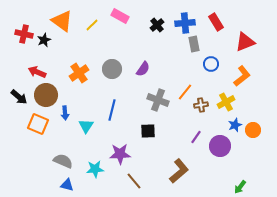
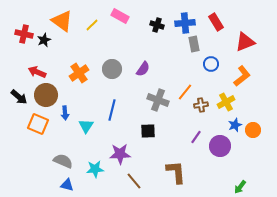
black cross: rotated 32 degrees counterclockwise
brown L-shape: moved 3 px left, 1 px down; rotated 55 degrees counterclockwise
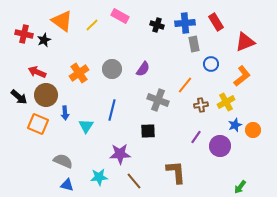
orange line: moved 7 px up
cyan star: moved 4 px right, 8 px down
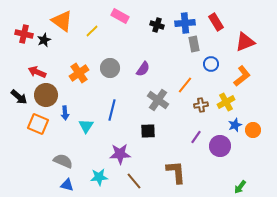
yellow line: moved 6 px down
gray circle: moved 2 px left, 1 px up
gray cross: rotated 15 degrees clockwise
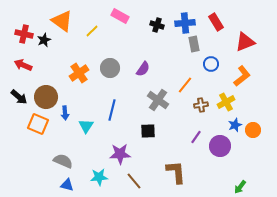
red arrow: moved 14 px left, 7 px up
brown circle: moved 2 px down
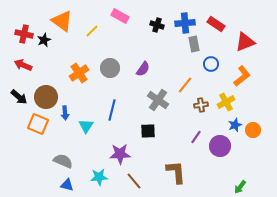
red rectangle: moved 2 px down; rotated 24 degrees counterclockwise
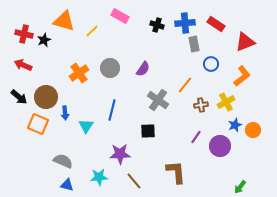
orange triangle: moved 2 px right; rotated 20 degrees counterclockwise
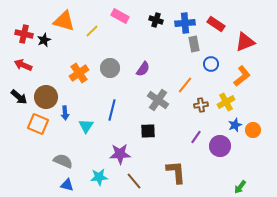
black cross: moved 1 px left, 5 px up
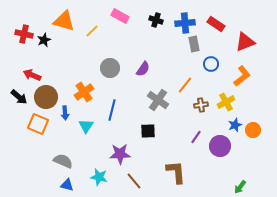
red arrow: moved 9 px right, 10 px down
orange cross: moved 5 px right, 19 px down
cyan star: rotated 18 degrees clockwise
